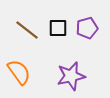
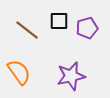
black square: moved 1 px right, 7 px up
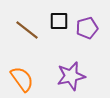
orange semicircle: moved 3 px right, 7 px down
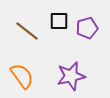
brown line: moved 1 px down
orange semicircle: moved 3 px up
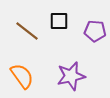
purple pentagon: moved 8 px right, 3 px down; rotated 20 degrees clockwise
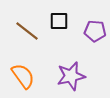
orange semicircle: moved 1 px right
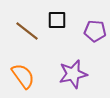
black square: moved 2 px left, 1 px up
purple star: moved 2 px right, 2 px up
